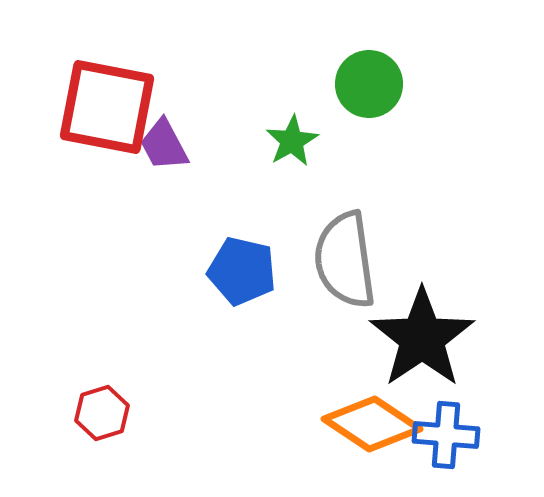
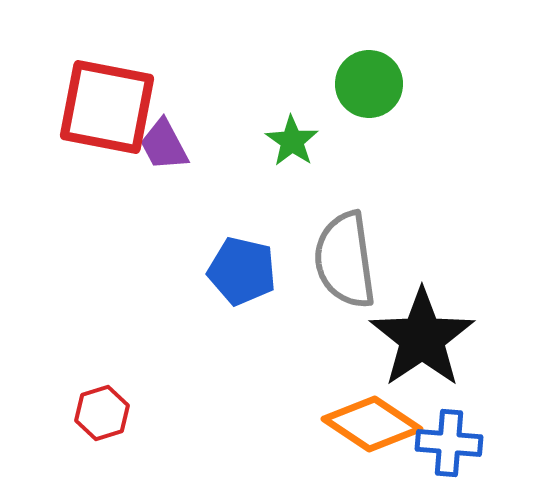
green star: rotated 8 degrees counterclockwise
blue cross: moved 3 px right, 8 px down
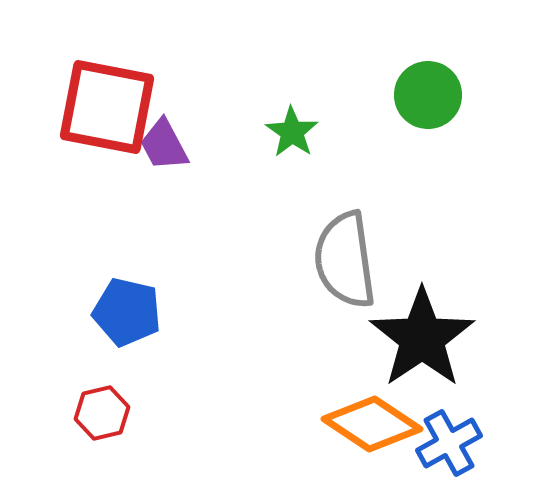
green circle: moved 59 px right, 11 px down
green star: moved 9 px up
blue pentagon: moved 115 px left, 41 px down
red hexagon: rotated 4 degrees clockwise
blue cross: rotated 34 degrees counterclockwise
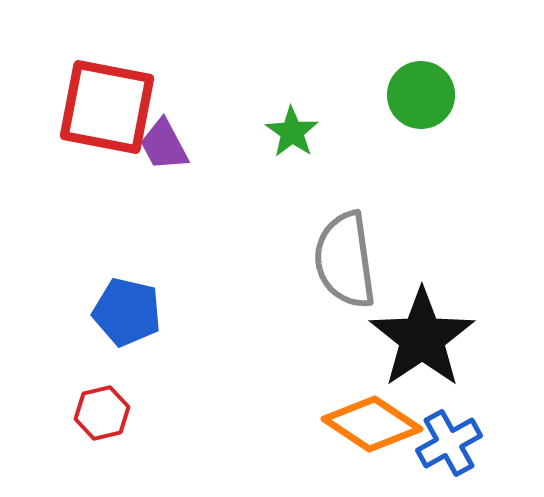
green circle: moved 7 px left
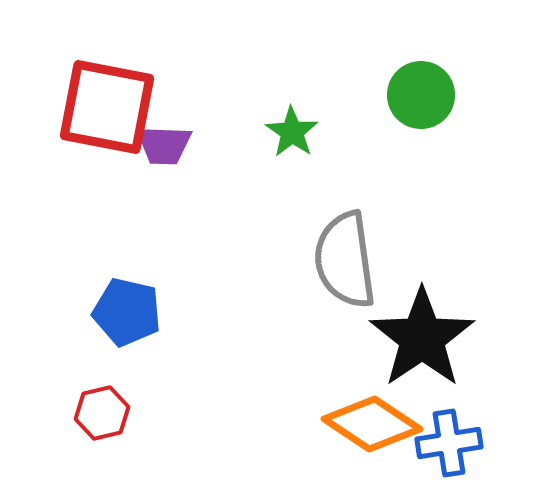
purple trapezoid: rotated 60 degrees counterclockwise
blue cross: rotated 20 degrees clockwise
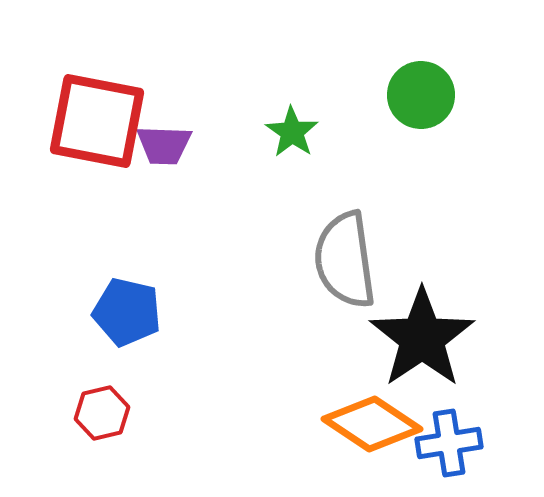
red square: moved 10 px left, 14 px down
